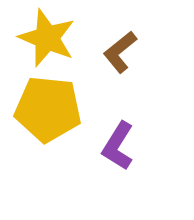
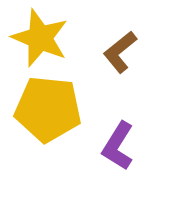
yellow star: moved 7 px left
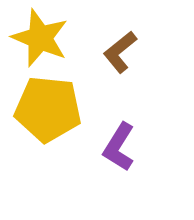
purple L-shape: moved 1 px right, 1 px down
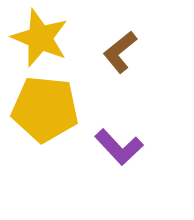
yellow pentagon: moved 3 px left
purple L-shape: rotated 75 degrees counterclockwise
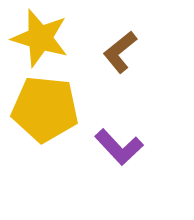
yellow star: rotated 6 degrees counterclockwise
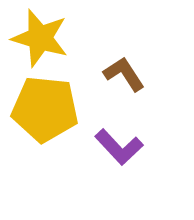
brown L-shape: moved 4 px right, 22 px down; rotated 96 degrees clockwise
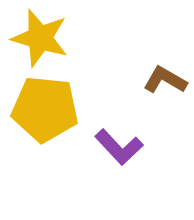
brown L-shape: moved 41 px right, 6 px down; rotated 27 degrees counterclockwise
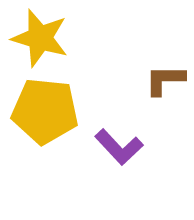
brown L-shape: rotated 30 degrees counterclockwise
yellow pentagon: moved 2 px down
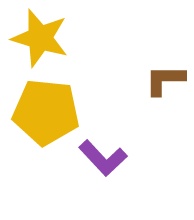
yellow pentagon: moved 1 px right, 1 px down
purple L-shape: moved 16 px left, 11 px down
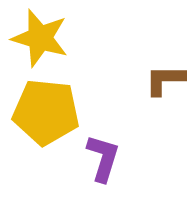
purple L-shape: rotated 120 degrees counterclockwise
